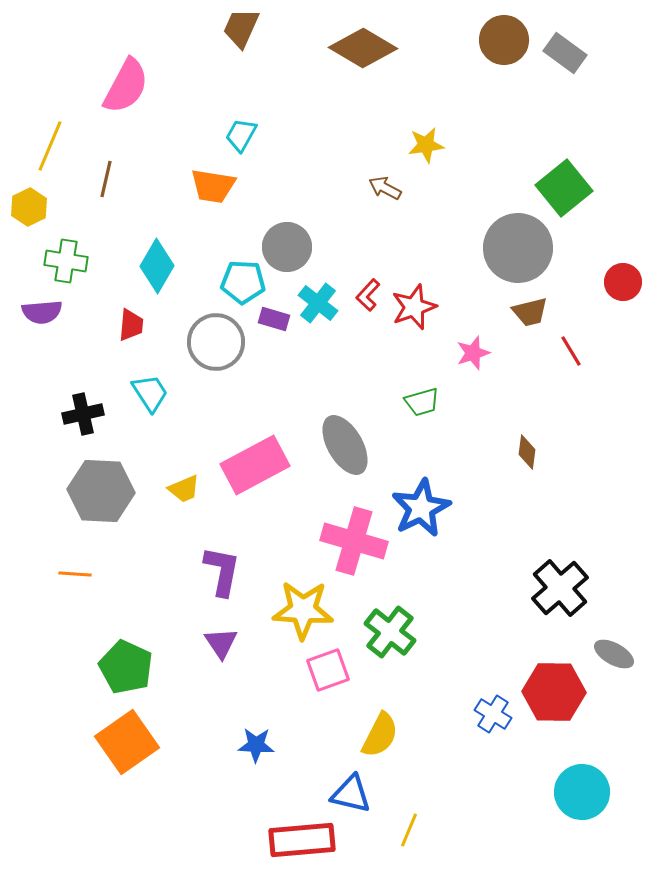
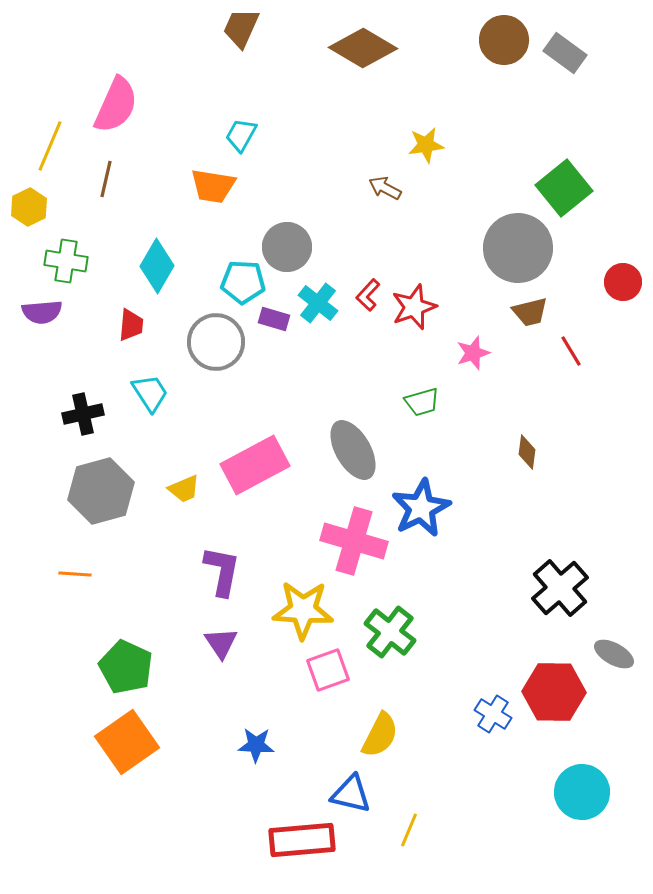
pink semicircle at (126, 86): moved 10 px left, 19 px down; rotated 4 degrees counterclockwise
gray ellipse at (345, 445): moved 8 px right, 5 px down
gray hexagon at (101, 491): rotated 18 degrees counterclockwise
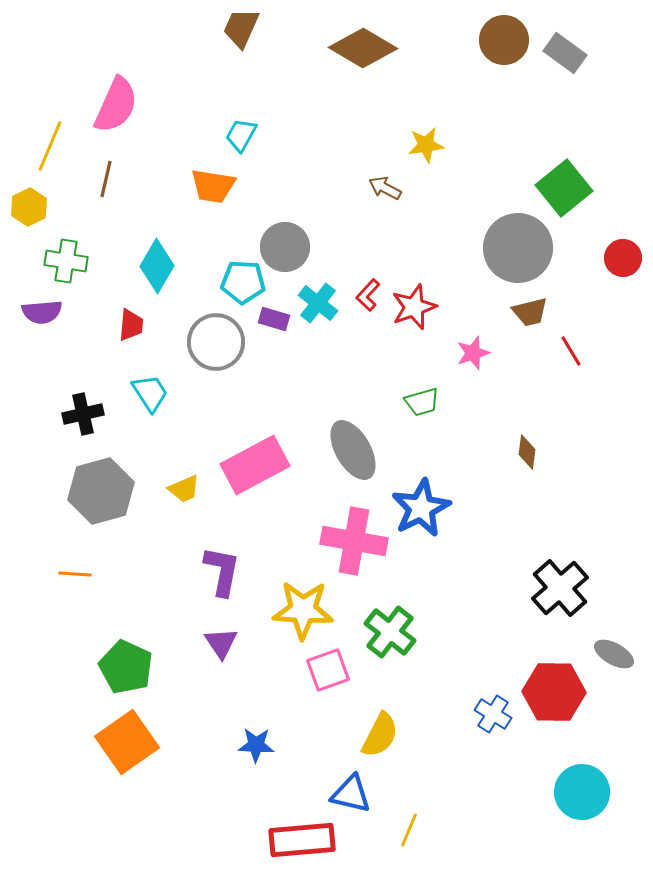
gray circle at (287, 247): moved 2 px left
red circle at (623, 282): moved 24 px up
pink cross at (354, 541): rotated 6 degrees counterclockwise
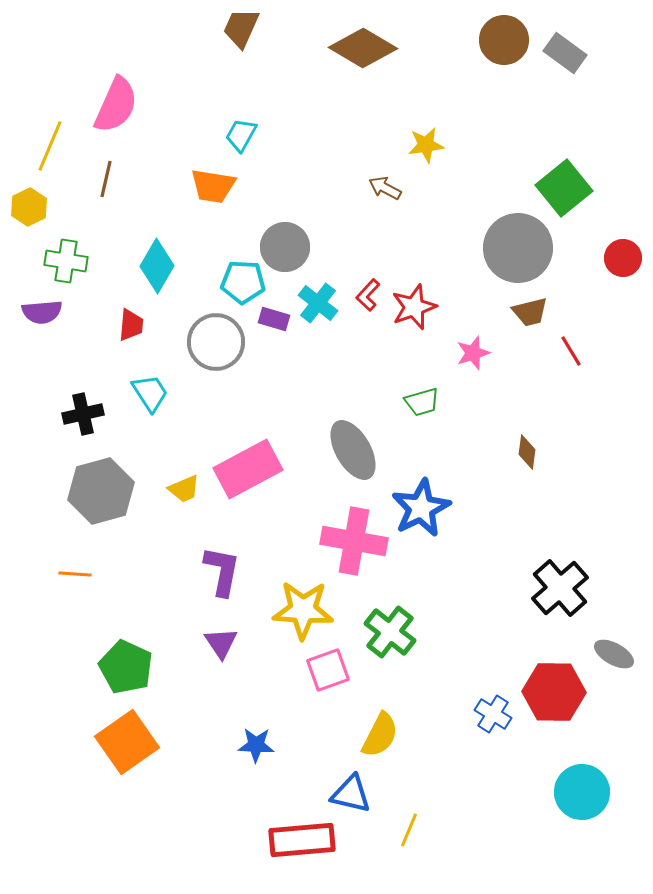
pink rectangle at (255, 465): moved 7 px left, 4 px down
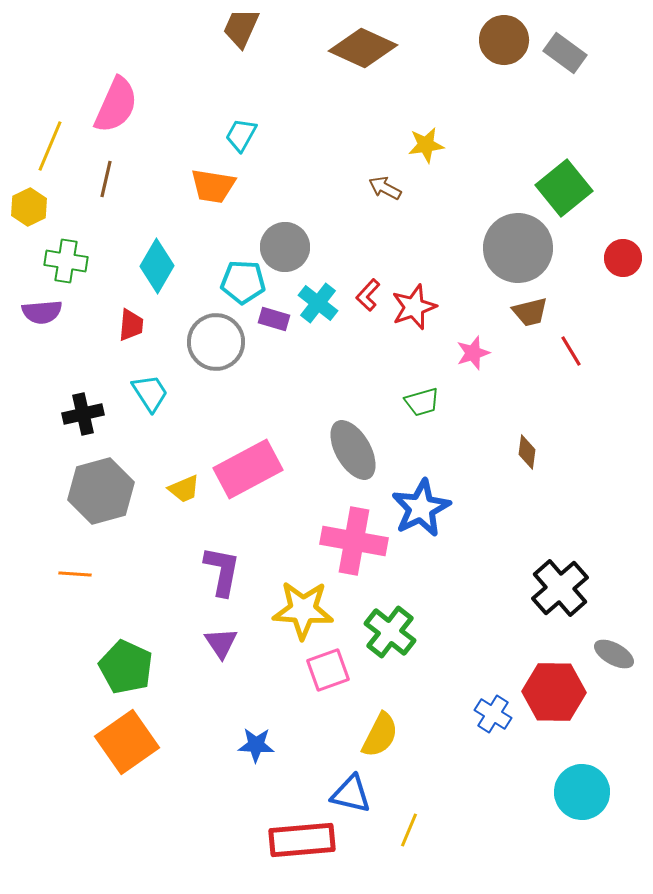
brown diamond at (363, 48): rotated 6 degrees counterclockwise
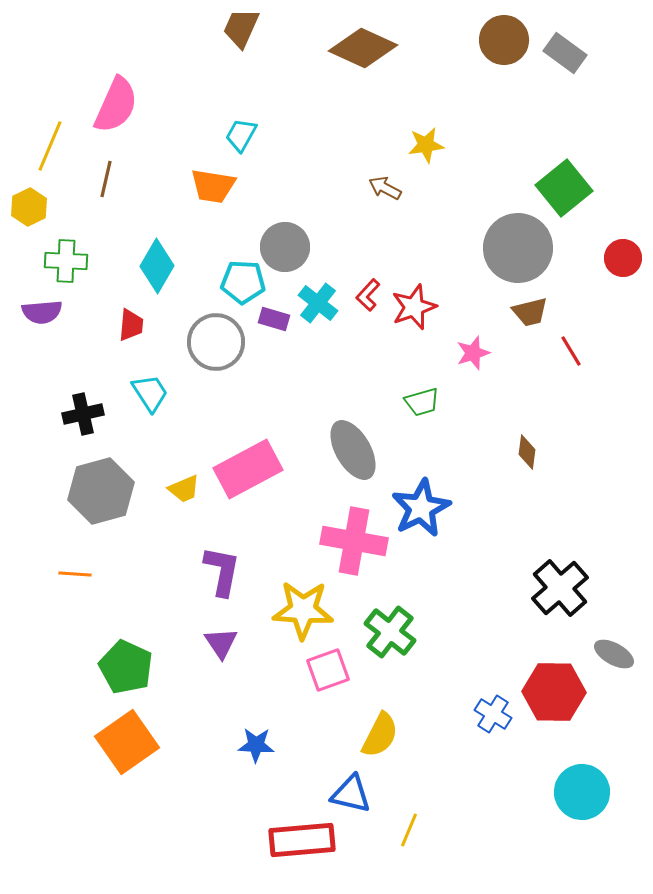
green cross at (66, 261): rotated 6 degrees counterclockwise
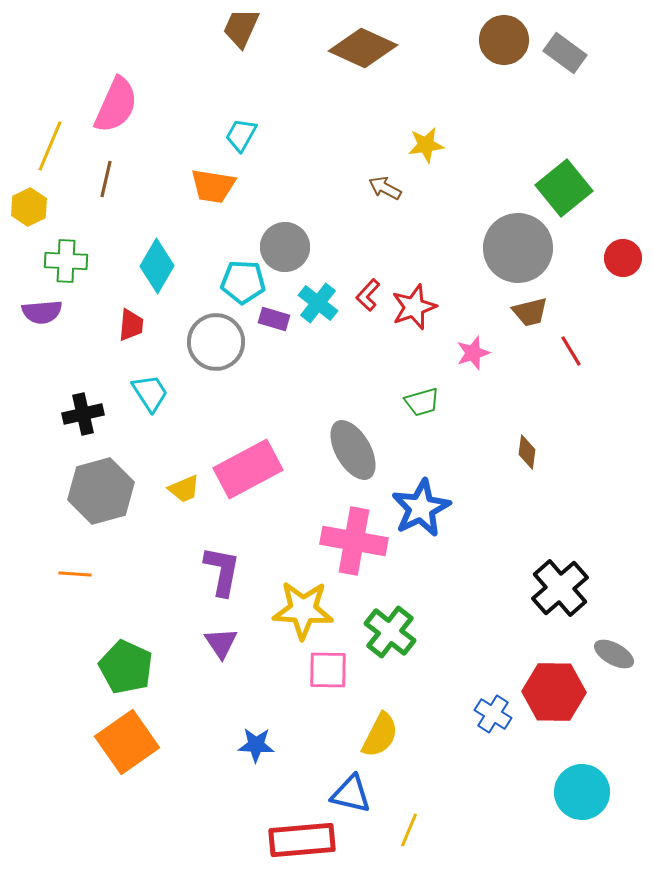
pink square at (328, 670): rotated 21 degrees clockwise
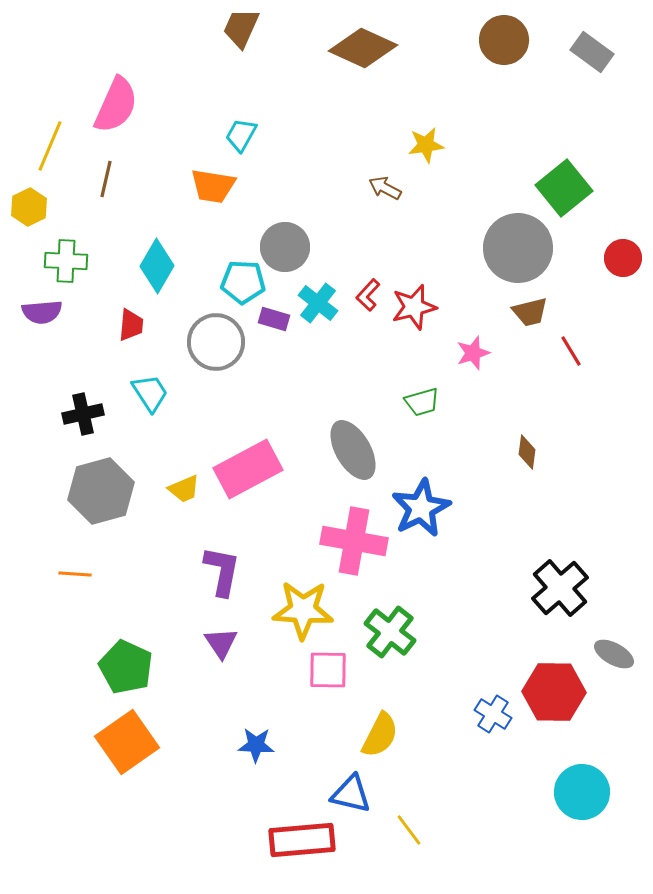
gray rectangle at (565, 53): moved 27 px right, 1 px up
red star at (414, 307): rotated 6 degrees clockwise
yellow line at (409, 830): rotated 60 degrees counterclockwise
